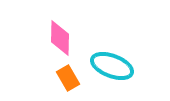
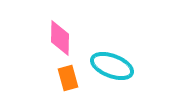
orange rectangle: rotated 15 degrees clockwise
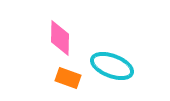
orange rectangle: rotated 55 degrees counterclockwise
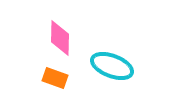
orange rectangle: moved 13 px left
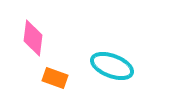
pink diamond: moved 27 px left; rotated 6 degrees clockwise
